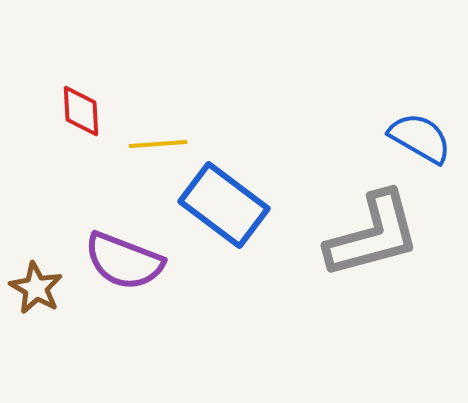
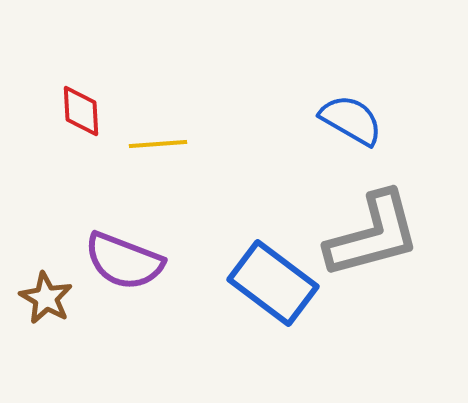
blue semicircle: moved 69 px left, 18 px up
blue rectangle: moved 49 px right, 78 px down
brown star: moved 10 px right, 10 px down
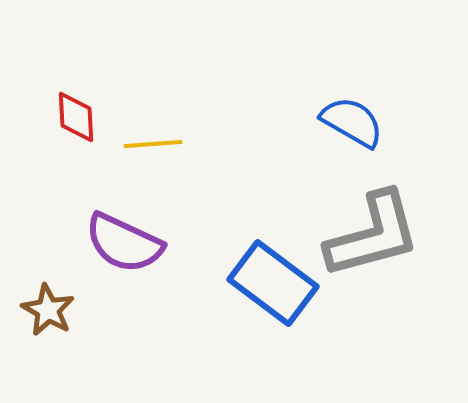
red diamond: moved 5 px left, 6 px down
blue semicircle: moved 1 px right, 2 px down
yellow line: moved 5 px left
purple semicircle: moved 18 px up; rotated 4 degrees clockwise
brown star: moved 2 px right, 12 px down
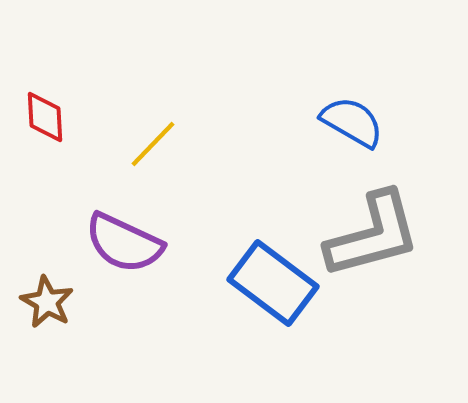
red diamond: moved 31 px left
yellow line: rotated 42 degrees counterclockwise
brown star: moved 1 px left, 8 px up
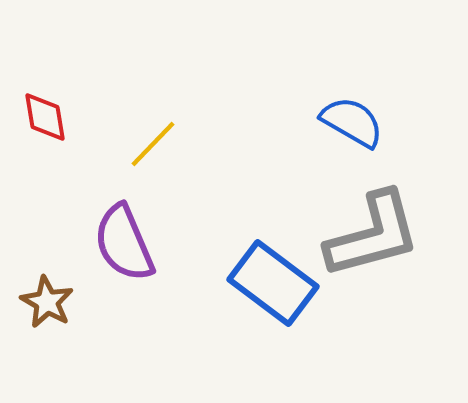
red diamond: rotated 6 degrees counterclockwise
purple semicircle: rotated 42 degrees clockwise
